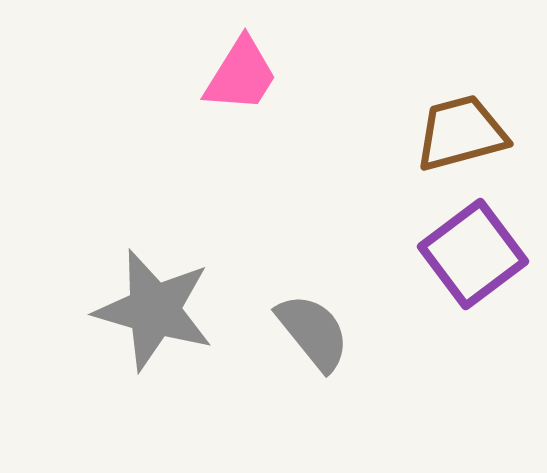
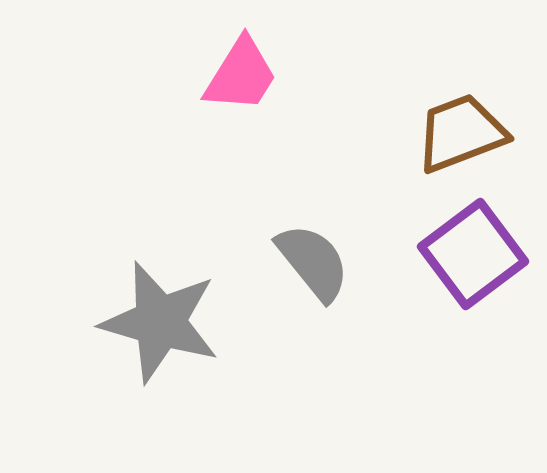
brown trapezoid: rotated 6 degrees counterclockwise
gray star: moved 6 px right, 12 px down
gray semicircle: moved 70 px up
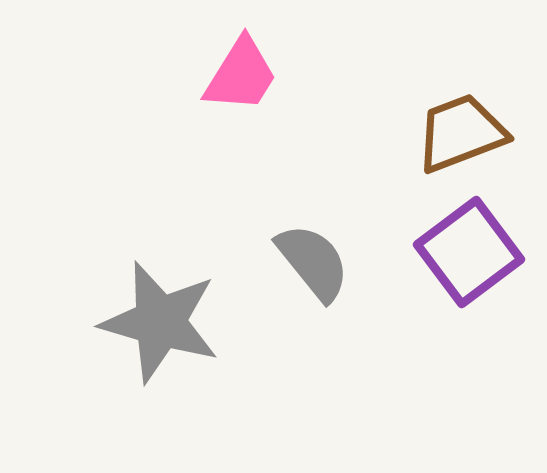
purple square: moved 4 px left, 2 px up
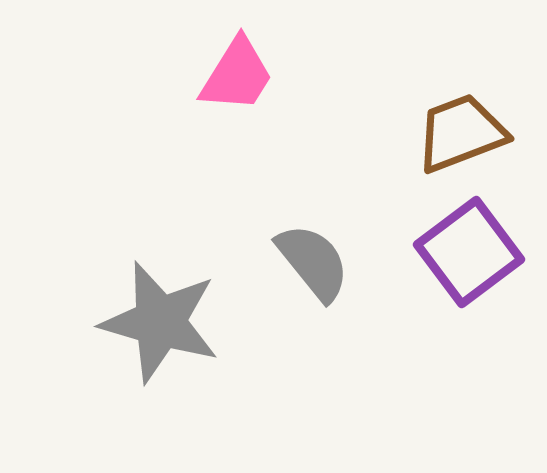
pink trapezoid: moved 4 px left
